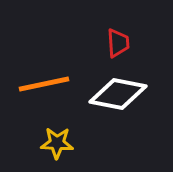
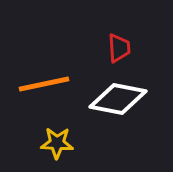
red trapezoid: moved 1 px right, 5 px down
white diamond: moved 5 px down
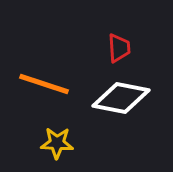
orange line: rotated 30 degrees clockwise
white diamond: moved 3 px right, 1 px up
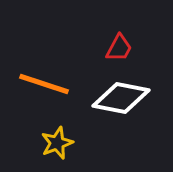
red trapezoid: rotated 32 degrees clockwise
yellow star: rotated 24 degrees counterclockwise
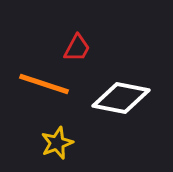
red trapezoid: moved 42 px left
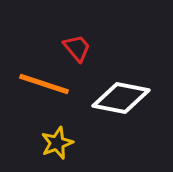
red trapezoid: rotated 68 degrees counterclockwise
